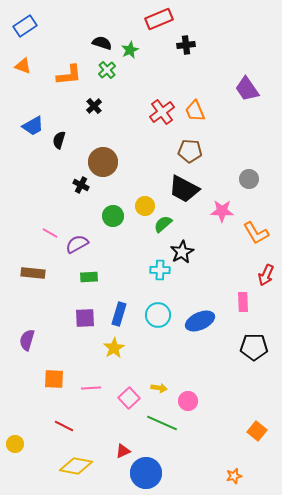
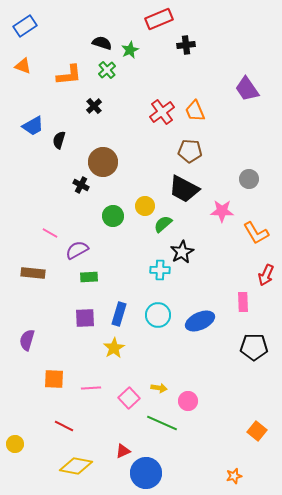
purple semicircle at (77, 244): moved 6 px down
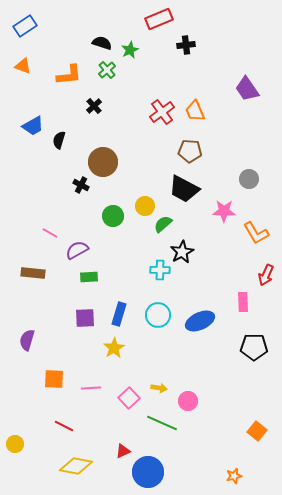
pink star at (222, 211): moved 2 px right
blue circle at (146, 473): moved 2 px right, 1 px up
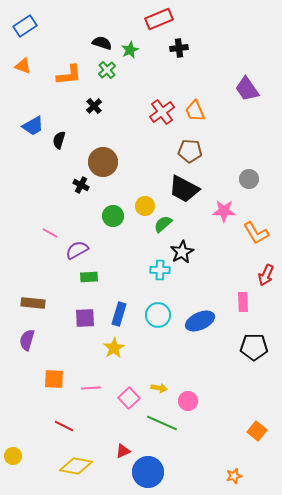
black cross at (186, 45): moved 7 px left, 3 px down
brown rectangle at (33, 273): moved 30 px down
yellow circle at (15, 444): moved 2 px left, 12 px down
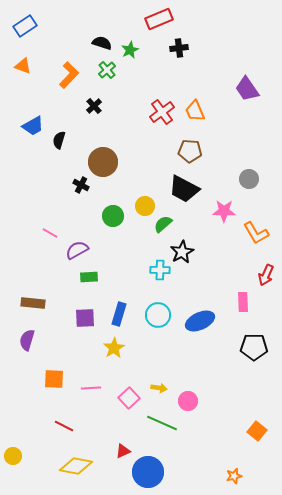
orange L-shape at (69, 75): rotated 40 degrees counterclockwise
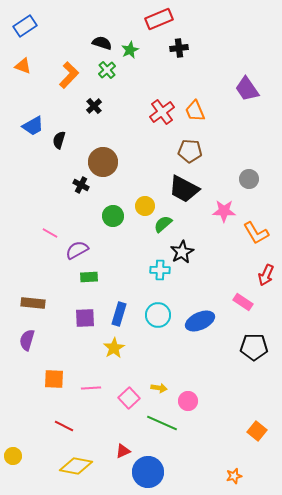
pink rectangle at (243, 302): rotated 54 degrees counterclockwise
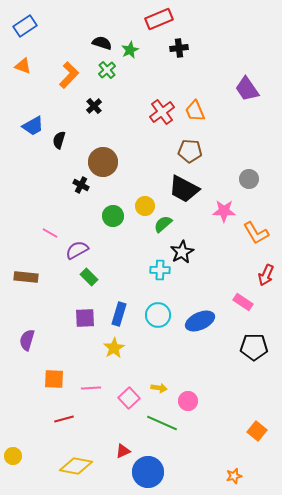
green rectangle at (89, 277): rotated 48 degrees clockwise
brown rectangle at (33, 303): moved 7 px left, 26 px up
red line at (64, 426): moved 7 px up; rotated 42 degrees counterclockwise
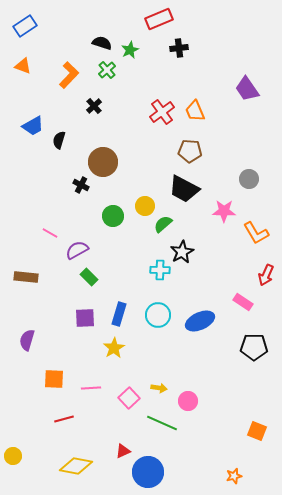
orange square at (257, 431): rotated 18 degrees counterclockwise
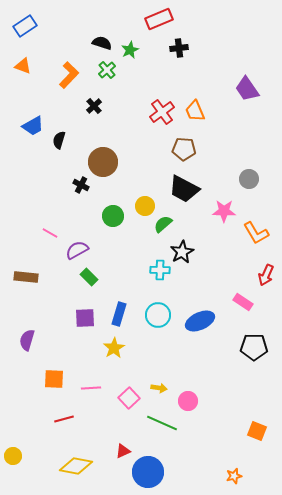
brown pentagon at (190, 151): moved 6 px left, 2 px up
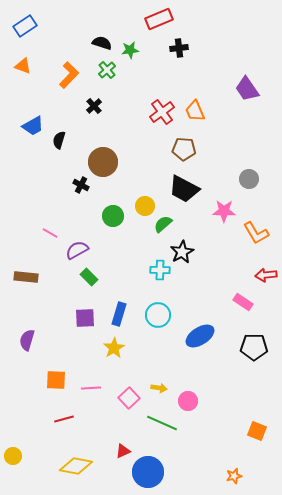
green star at (130, 50): rotated 18 degrees clockwise
red arrow at (266, 275): rotated 60 degrees clockwise
blue ellipse at (200, 321): moved 15 px down; rotated 8 degrees counterclockwise
orange square at (54, 379): moved 2 px right, 1 px down
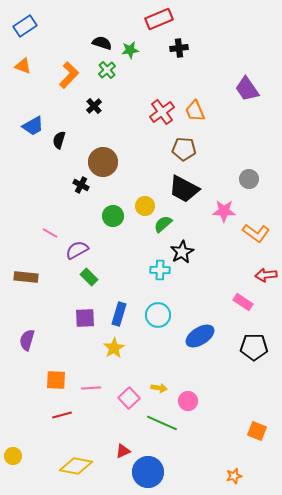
orange L-shape at (256, 233): rotated 24 degrees counterclockwise
red line at (64, 419): moved 2 px left, 4 px up
